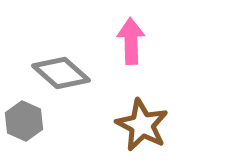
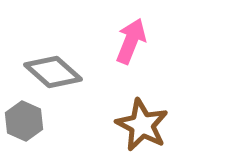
pink arrow: rotated 24 degrees clockwise
gray diamond: moved 8 px left, 1 px up
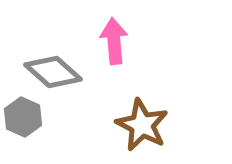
pink arrow: moved 17 px left; rotated 27 degrees counterclockwise
gray hexagon: moved 1 px left, 4 px up
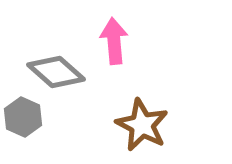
gray diamond: moved 3 px right
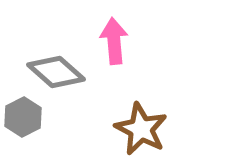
gray hexagon: rotated 9 degrees clockwise
brown star: moved 1 px left, 4 px down
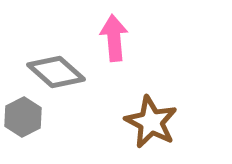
pink arrow: moved 3 px up
brown star: moved 10 px right, 7 px up
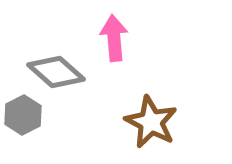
gray hexagon: moved 2 px up
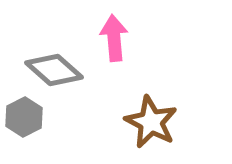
gray diamond: moved 2 px left, 2 px up
gray hexagon: moved 1 px right, 2 px down
